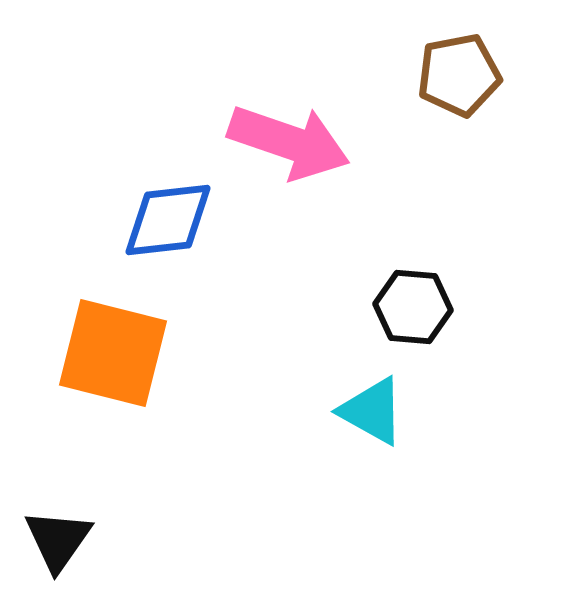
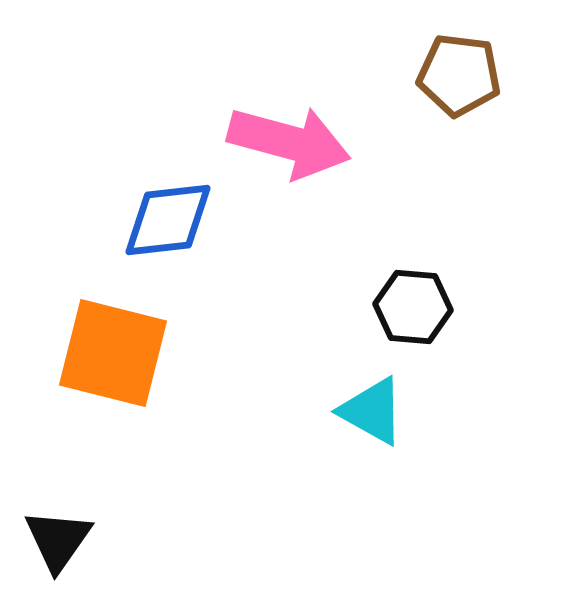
brown pentagon: rotated 18 degrees clockwise
pink arrow: rotated 4 degrees counterclockwise
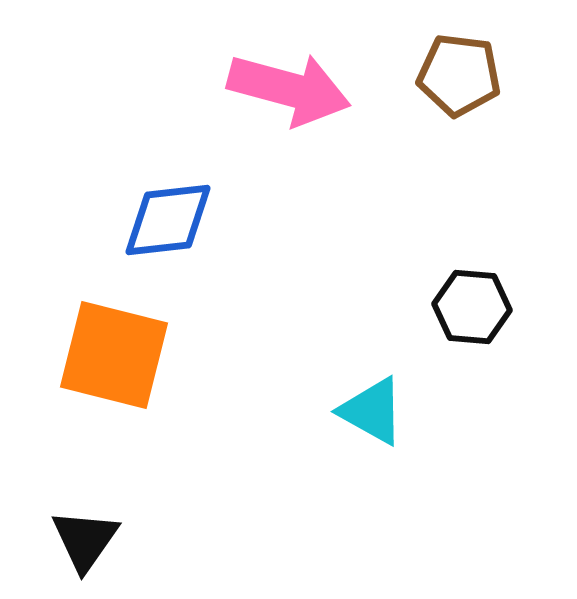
pink arrow: moved 53 px up
black hexagon: moved 59 px right
orange square: moved 1 px right, 2 px down
black triangle: moved 27 px right
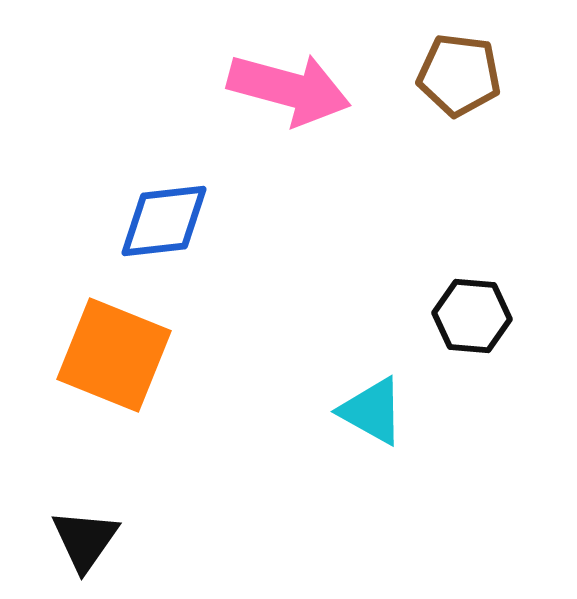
blue diamond: moved 4 px left, 1 px down
black hexagon: moved 9 px down
orange square: rotated 8 degrees clockwise
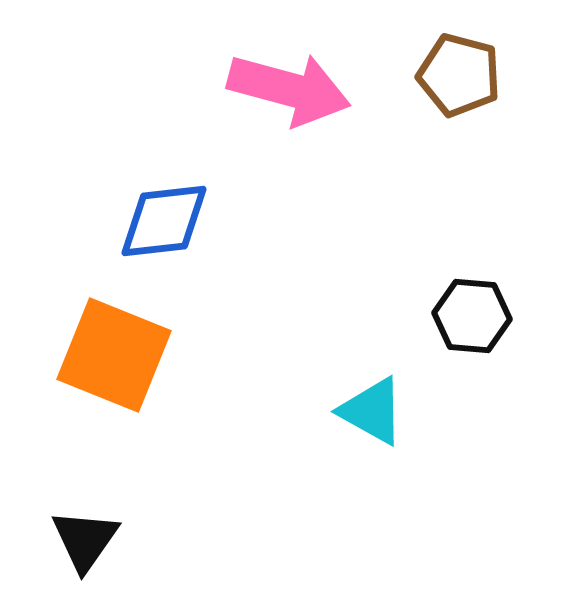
brown pentagon: rotated 8 degrees clockwise
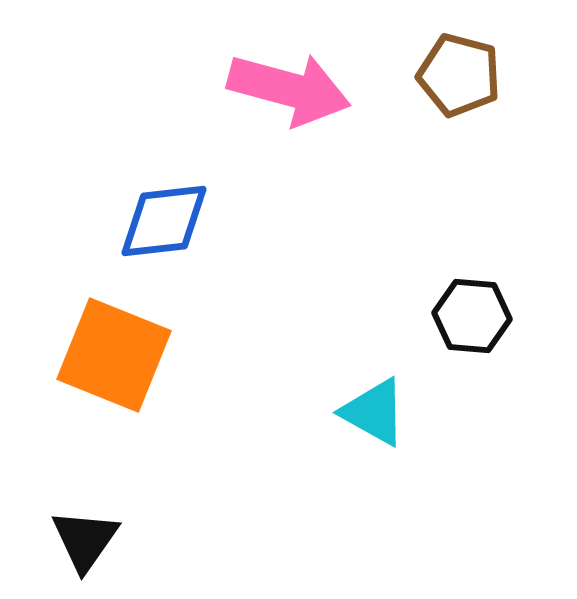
cyan triangle: moved 2 px right, 1 px down
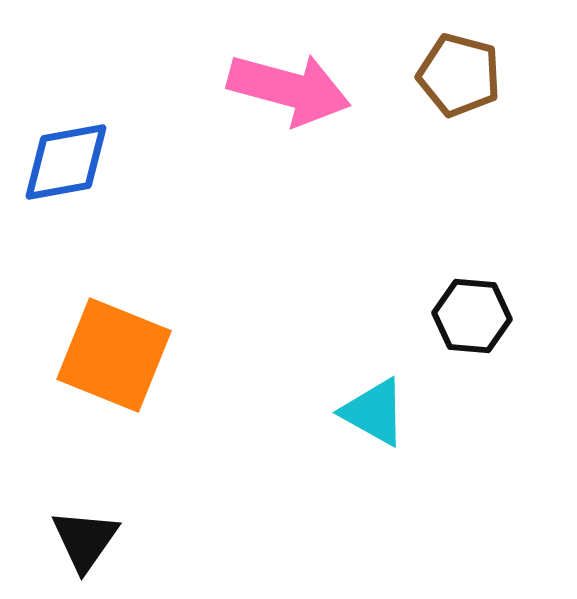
blue diamond: moved 98 px left, 59 px up; rotated 4 degrees counterclockwise
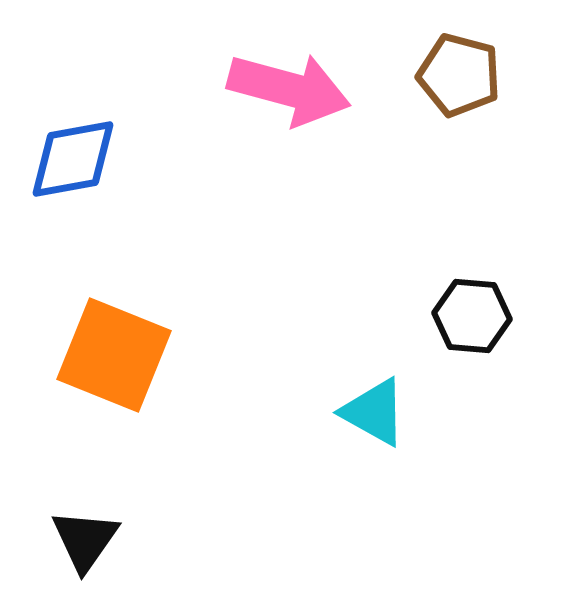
blue diamond: moved 7 px right, 3 px up
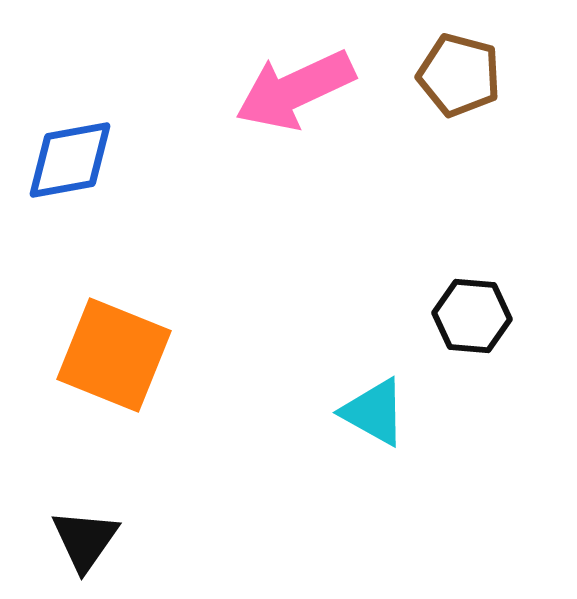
pink arrow: moved 6 px right, 1 px down; rotated 140 degrees clockwise
blue diamond: moved 3 px left, 1 px down
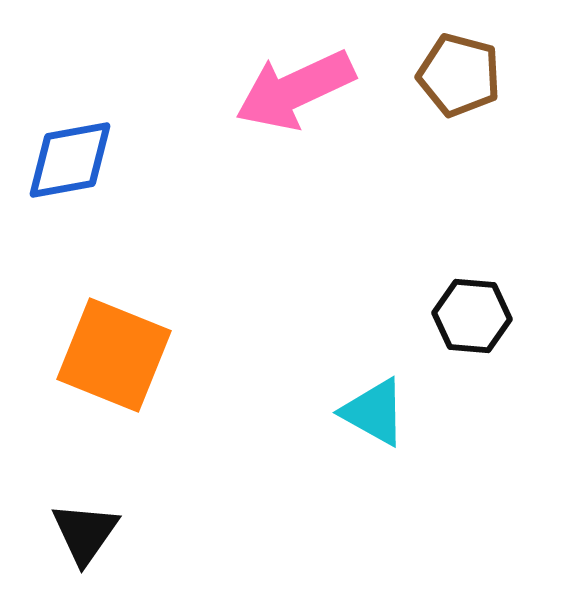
black triangle: moved 7 px up
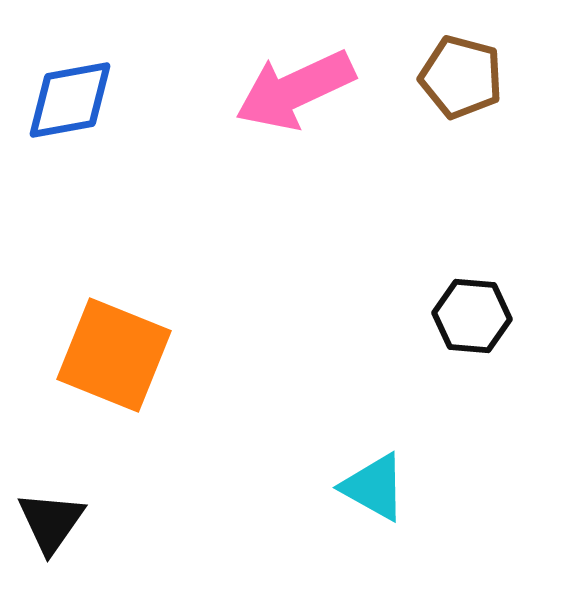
brown pentagon: moved 2 px right, 2 px down
blue diamond: moved 60 px up
cyan triangle: moved 75 px down
black triangle: moved 34 px left, 11 px up
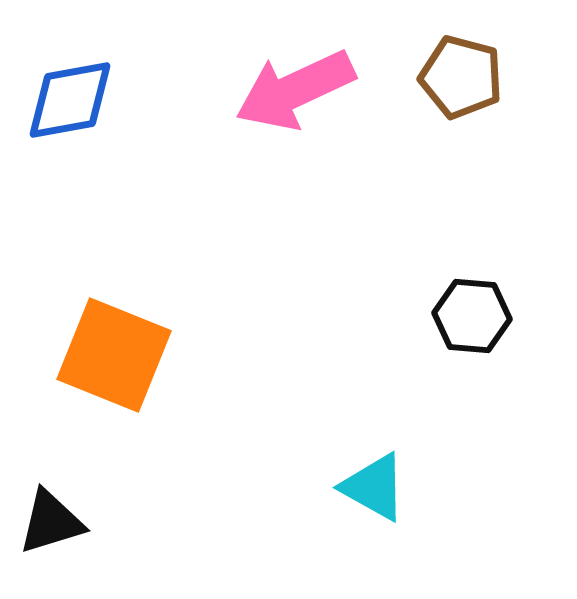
black triangle: rotated 38 degrees clockwise
